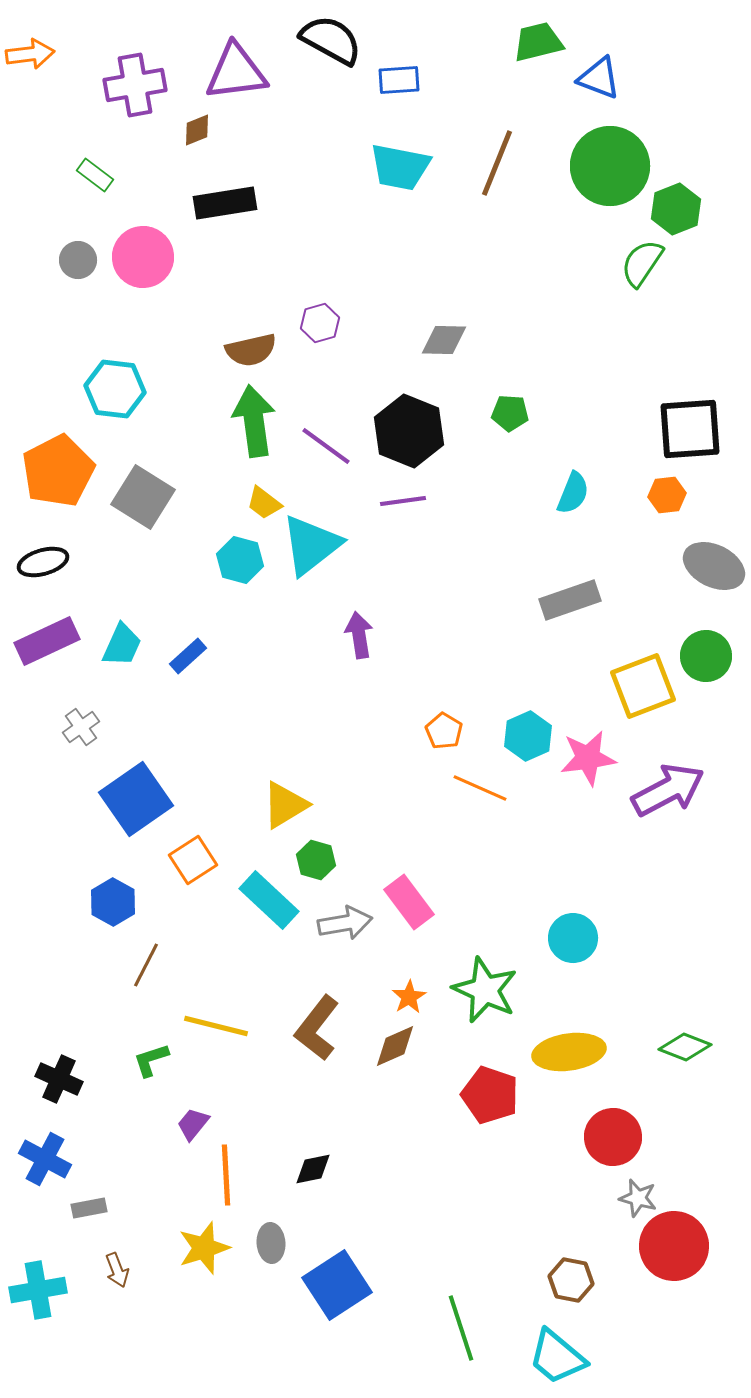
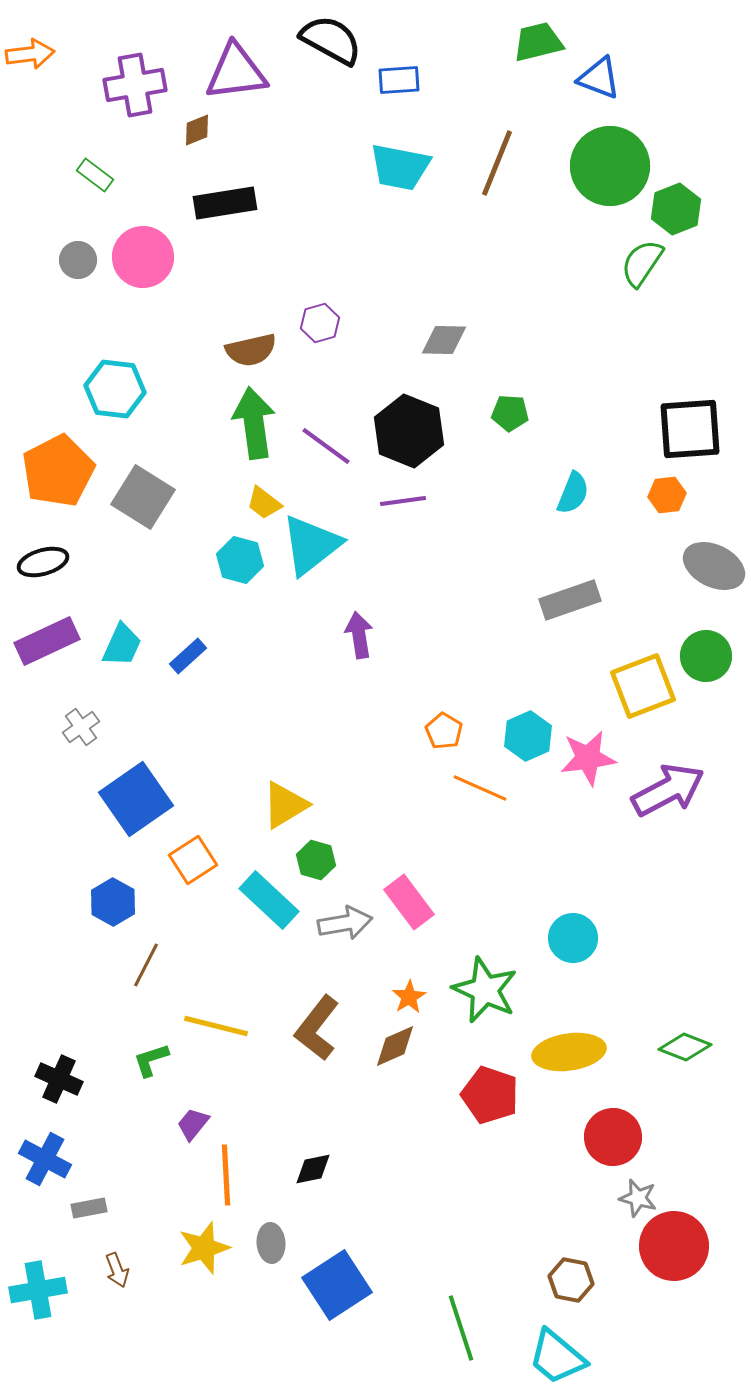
green arrow at (254, 421): moved 2 px down
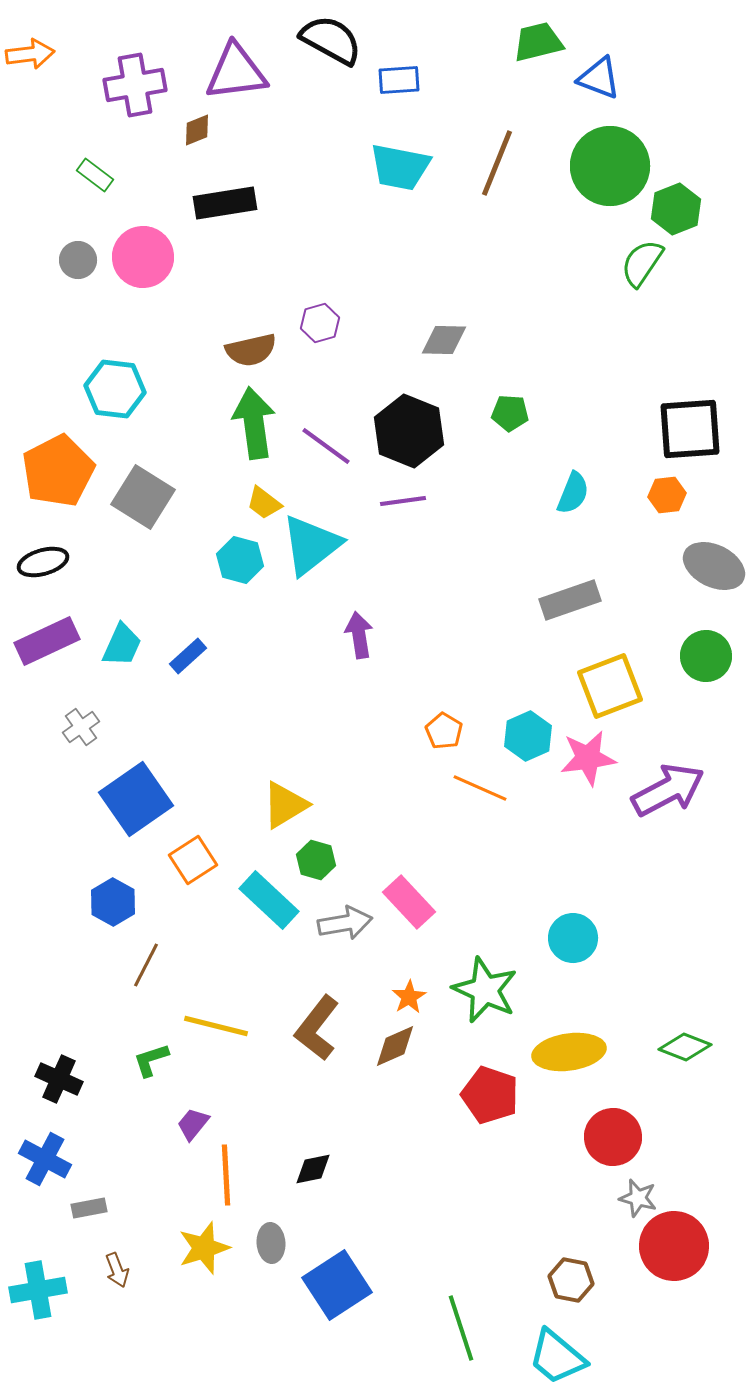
yellow square at (643, 686): moved 33 px left
pink rectangle at (409, 902): rotated 6 degrees counterclockwise
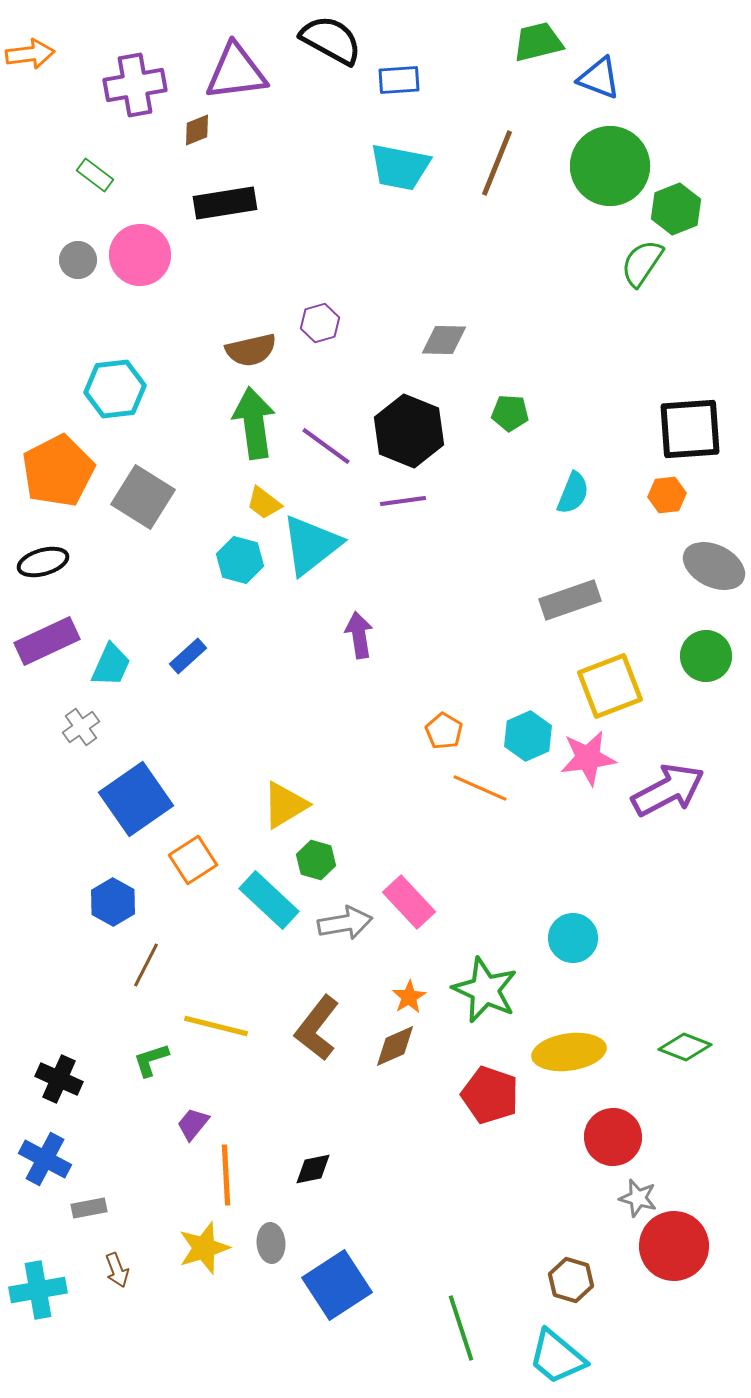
pink circle at (143, 257): moved 3 px left, 2 px up
cyan hexagon at (115, 389): rotated 14 degrees counterclockwise
cyan trapezoid at (122, 645): moved 11 px left, 20 px down
brown hexagon at (571, 1280): rotated 6 degrees clockwise
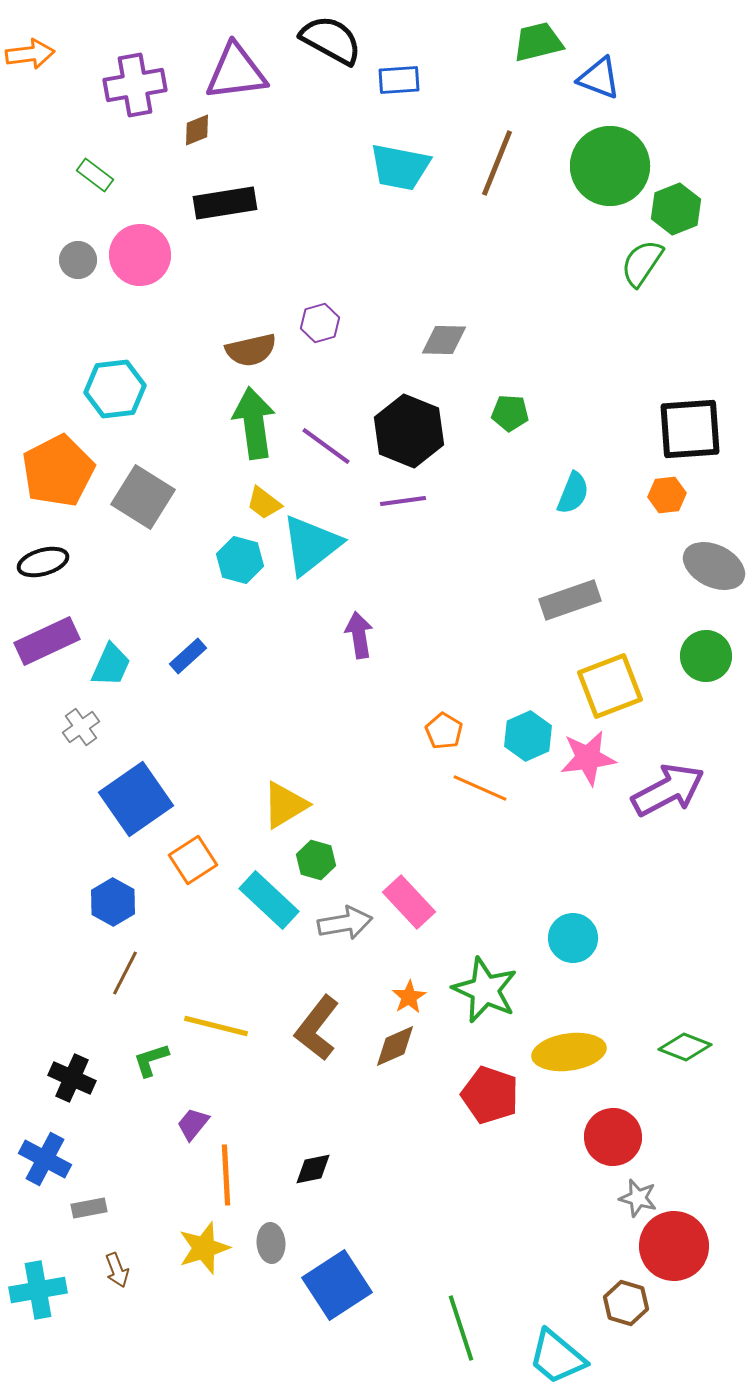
brown line at (146, 965): moved 21 px left, 8 px down
black cross at (59, 1079): moved 13 px right, 1 px up
brown hexagon at (571, 1280): moved 55 px right, 23 px down
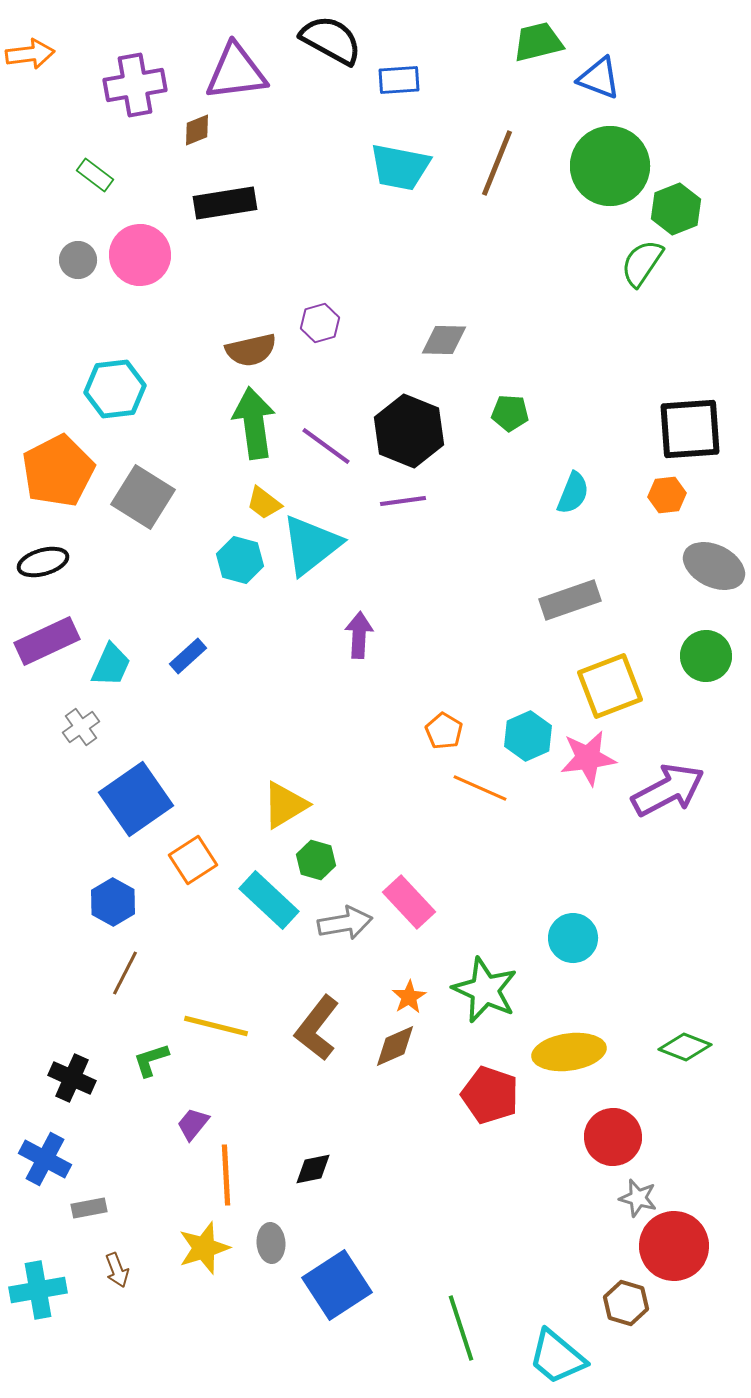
purple arrow at (359, 635): rotated 12 degrees clockwise
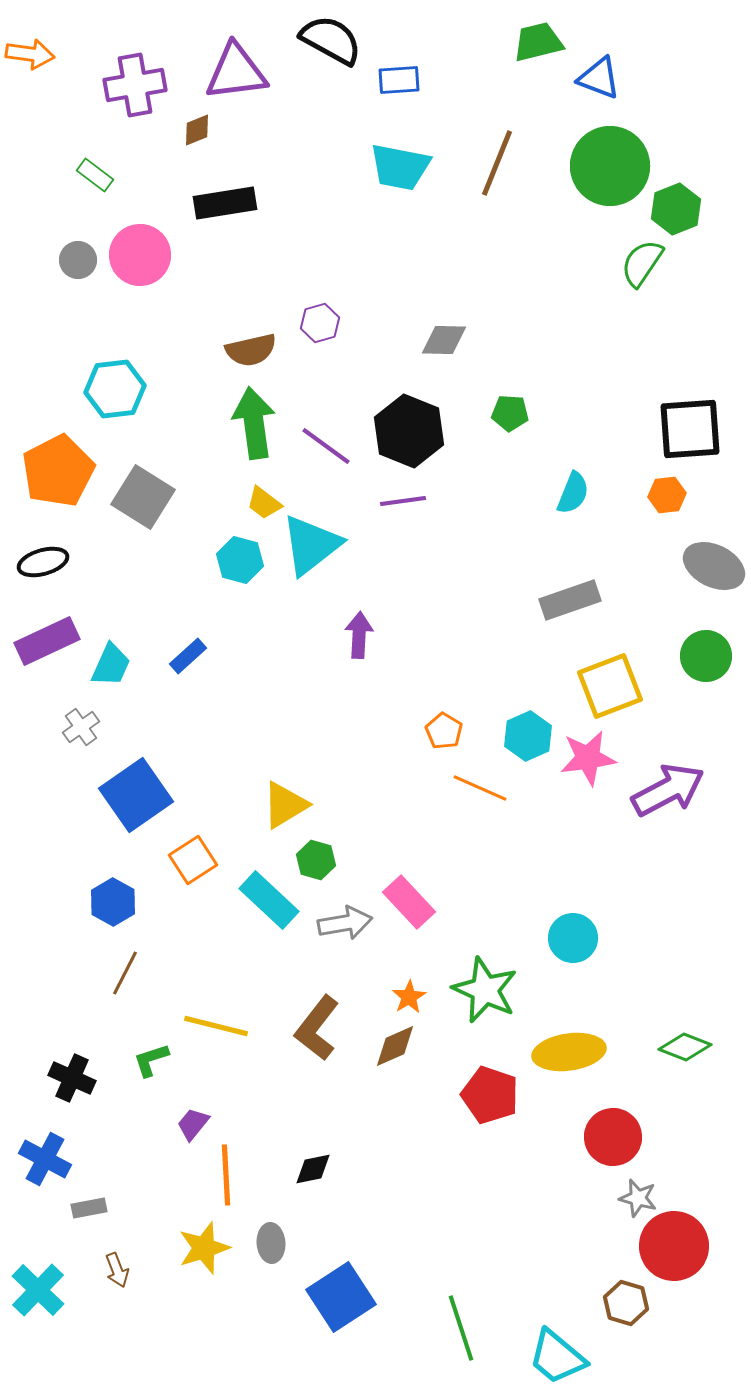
orange arrow at (30, 54): rotated 15 degrees clockwise
blue square at (136, 799): moved 4 px up
blue square at (337, 1285): moved 4 px right, 12 px down
cyan cross at (38, 1290): rotated 36 degrees counterclockwise
